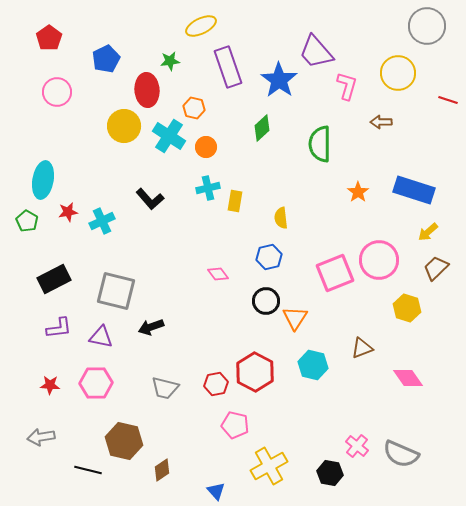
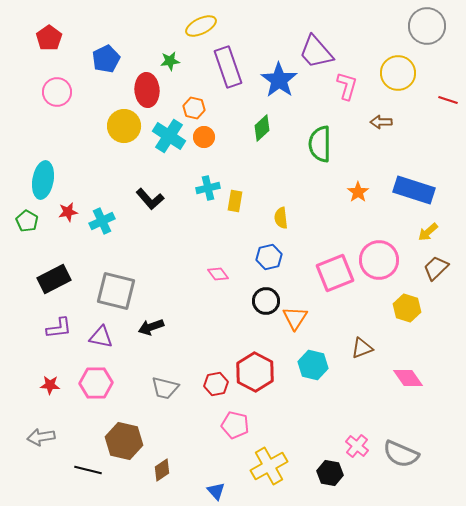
orange circle at (206, 147): moved 2 px left, 10 px up
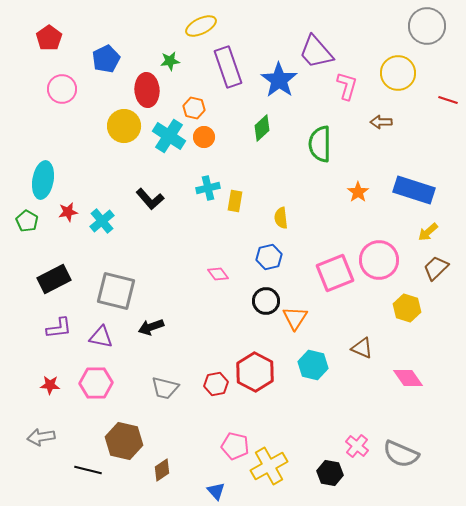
pink circle at (57, 92): moved 5 px right, 3 px up
cyan cross at (102, 221): rotated 15 degrees counterclockwise
brown triangle at (362, 348): rotated 45 degrees clockwise
pink pentagon at (235, 425): moved 21 px down
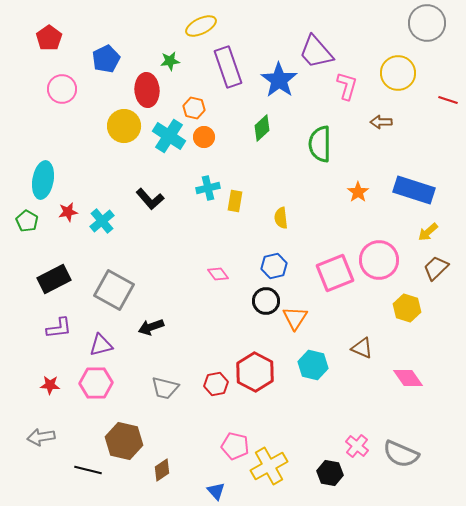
gray circle at (427, 26): moved 3 px up
blue hexagon at (269, 257): moved 5 px right, 9 px down
gray square at (116, 291): moved 2 px left, 1 px up; rotated 15 degrees clockwise
purple triangle at (101, 337): moved 8 px down; rotated 25 degrees counterclockwise
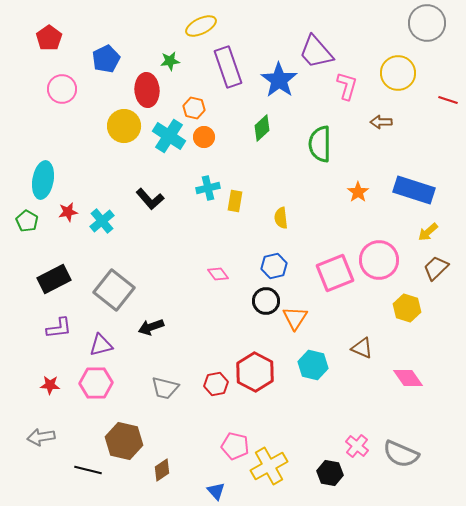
gray square at (114, 290): rotated 9 degrees clockwise
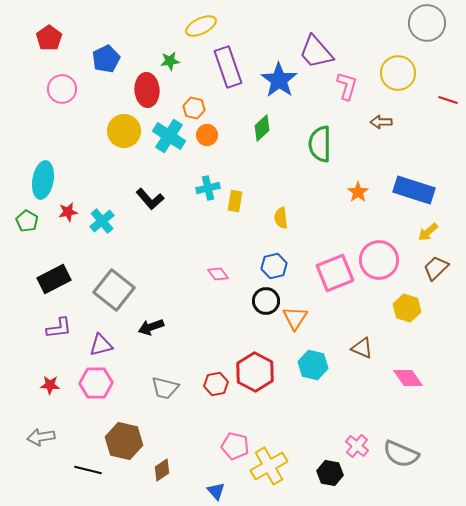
yellow circle at (124, 126): moved 5 px down
orange circle at (204, 137): moved 3 px right, 2 px up
